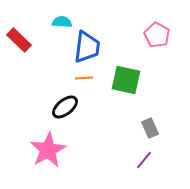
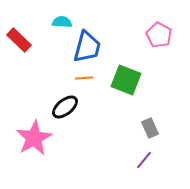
pink pentagon: moved 2 px right
blue trapezoid: rotated 8 degrees clockwise
green square: rotated 8 degrees clockwise
pink star: moved 14 px left, 12 px up
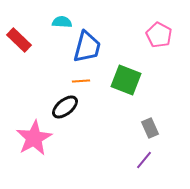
orange line: moved 3 px left, 3 px down
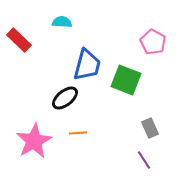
pink pentagon: moved 6 px left, 7 px down
blue trapezoid: moved 18 px down
orange line: moved 3 px left, 52 px down
black ellipse: moved 9 px up
pink star: moved 3 px down
purple line: rotated 72 degrees counterclockwise
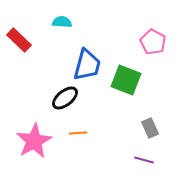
purple line: rotated 42 degrees counterclockwise
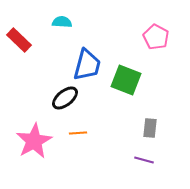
pink pentagon: moved 3 px right, 5 px up
gray rectangle: rotated 30 degrees clockwise
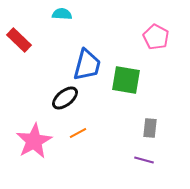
cyan semicircle: moved 8 px up
green square: rotated 12 degrees counterclockwise
orange line: rotated 24 degrees counterclockwise
